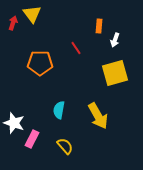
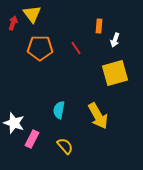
orange pentagon: moved 15 px up
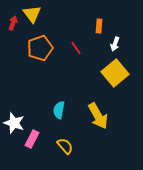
white arrow: moved 4 px down
orange pentagon: rotated 20 degrees counterclockwise
yellow square: rotated 24 degrees counterclockwise
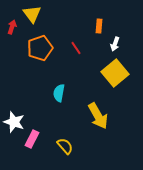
red arrow: moved 1 px left, 4 px down
cyan semicircle: moved 17 px up
white star: moved 1 px up
